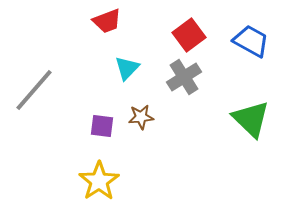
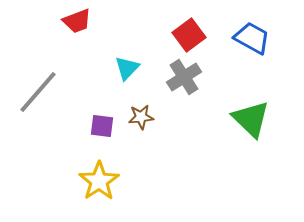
red trapezoid: moved 30 px left
blue trapezoid: moved 1 px right, 3 px up
gray line: moved 4 px right, 2 px down
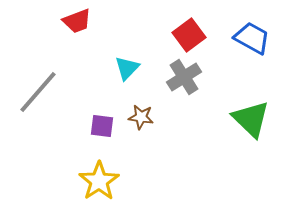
brown star: rotated 15 degrees clockwise
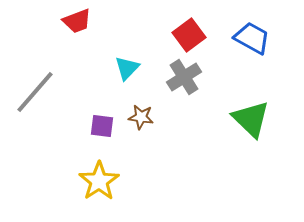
gray line: moved 3 px left
